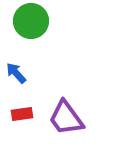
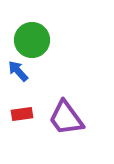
green circle: moved 1 px right, 19 px down
blue arrow: moved 2 px right, 2 px up
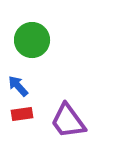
blue arrow: moved 15 px down
purple trapezoid: moved 2 px right, 3 px down
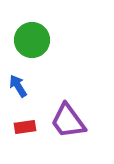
blue arrow: rotated 10 degrees clockwise
red rectangle: moved 3 px right, 13 px down
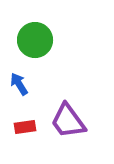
green circle: moved 3 px right
blue arrow: moved 1 px right, 2 px up
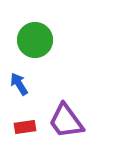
purple trapezoid: moved 2 px left
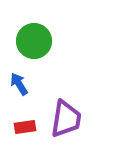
green circle: moved 1 px left, 1 px down
purple trapezoid: moved 2 px up; rotated 135 degrees counterclockwise
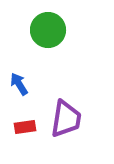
green circle: moved 14 px right, 11 px up
